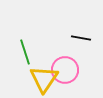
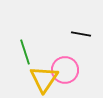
black line: moved 4 px up
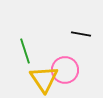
green line: moved 1 px up
yellow triangle: rotated 8 degrees counterclockwise
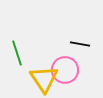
black line: moved 1 px left, 10 px down
green line: moved 8 px left, 2 px down
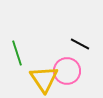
black line: rotated 18 degrees clockwise
pink circle: moved 2 px right, 1 px down
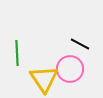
green line: rotated 15 degrees clockwise
pink circle: moved 3 px right, 2 px up
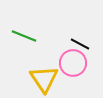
green line: moved 7 px right, 17 px up; rotated 65 degrees counterclockwise
pink circle: moved 3 px right, 6 px up
